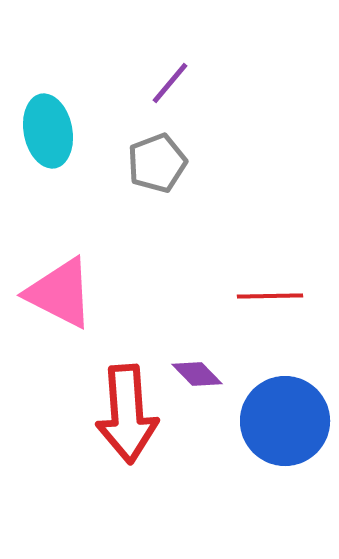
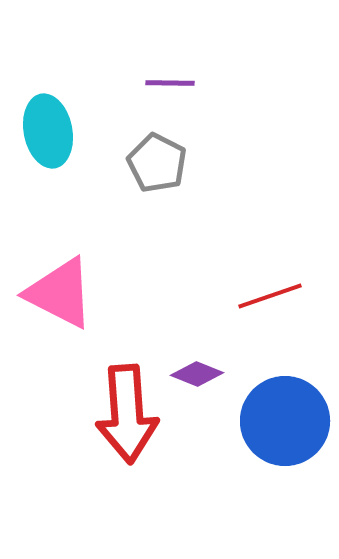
purple line: rotated 51 degrees clockwise
gray pentagon: rotated 24 degrees counterclockwise
red line: rotated 18 degrees counterclockwise
purple diamond: rotated 24 degrees counterclockwise
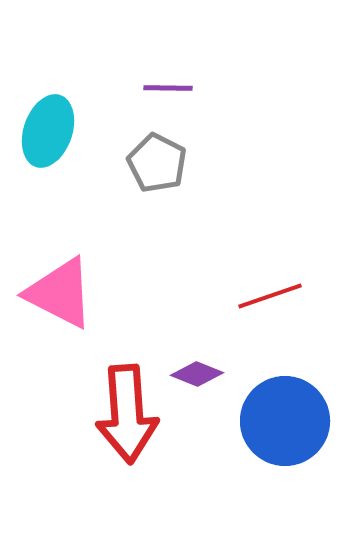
purple line: moved 2 px left, 5 px down
cyan ellipse: rotated 30 degrees clockwise
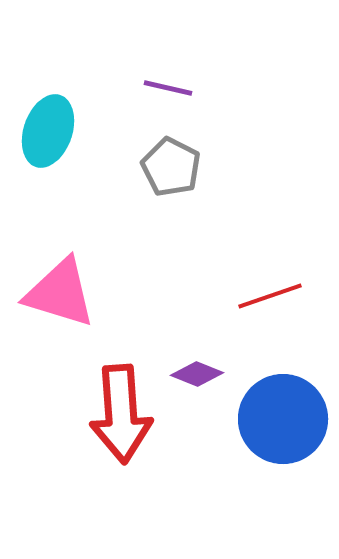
purple line: rotated 12 degrees clockwise
gray pentagon: moved 14 px right, 4 px down
pink triangle: rotated 10 degrees counterclockwise
red arrow: moved 6 px left
blue circle: moved 2 px left, 2 px up
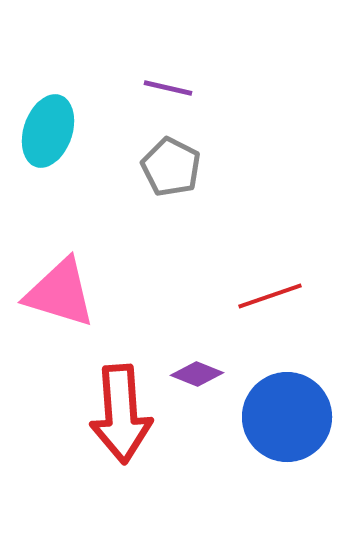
blue circle: moved 4 px right, 2 px up
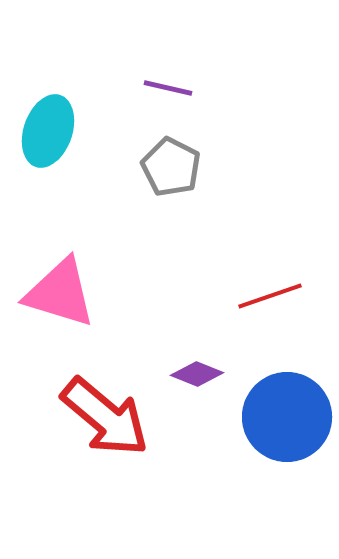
red arrow: moved 16 px left, 3 px down; rotated 46 degrees counterclockwise
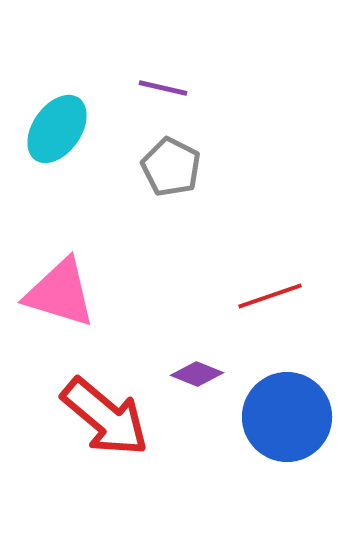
purple line: moved 5 px left
cyan ellipse: moved 9 px right, 2 px up; rotated 16 degrees clockwise
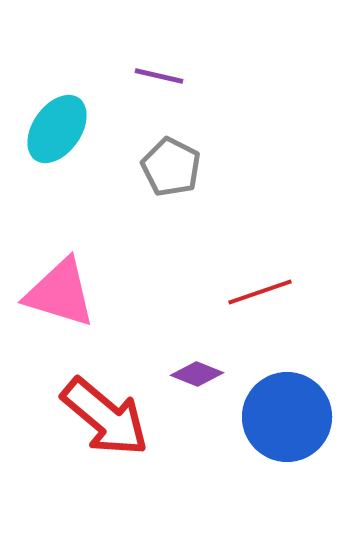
purple line: moved 4 px left, 12 px up
red line: moved 10 px left, 4 px up
